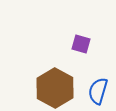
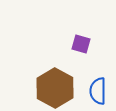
blue semicircle: rotated 16 degrees counterclockwise
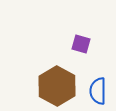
brown hexagon: moved 2 px right, 2 px up
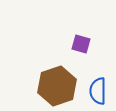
brown hexagon: rotated 12 degrees clockwise
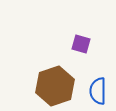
brown hexagon: moved 2 px left
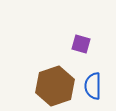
blue semicircle: moved 5 px left, 5 px up
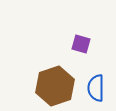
blue semicircle: moved 3 px right, 2 px down
